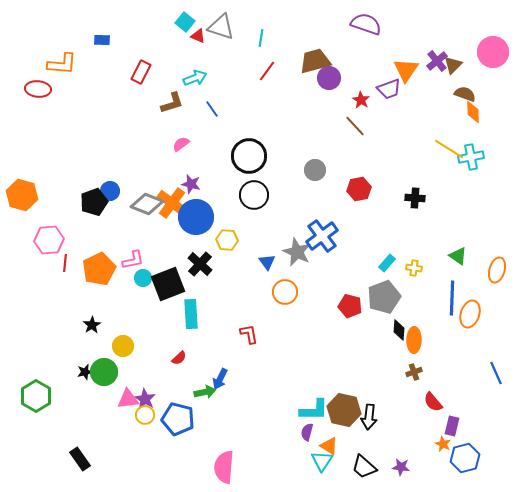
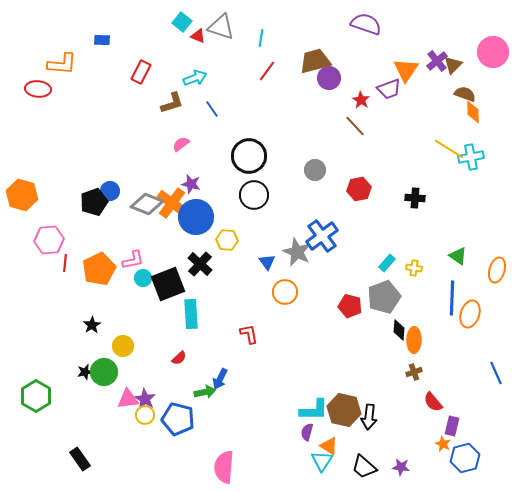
cyan square at (185, 22): moved 3 px left
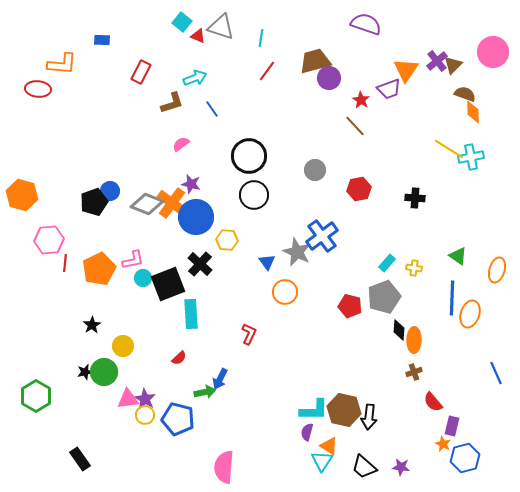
red L-shape at (249, 334): rotated 35 degrees clockwise
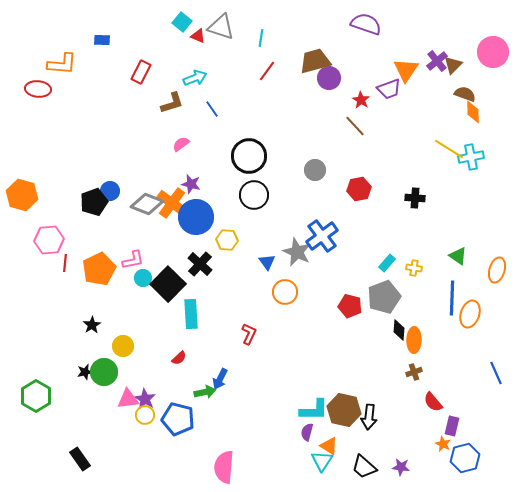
black square at (168, 284): rotated 24 degrees counterclockwise
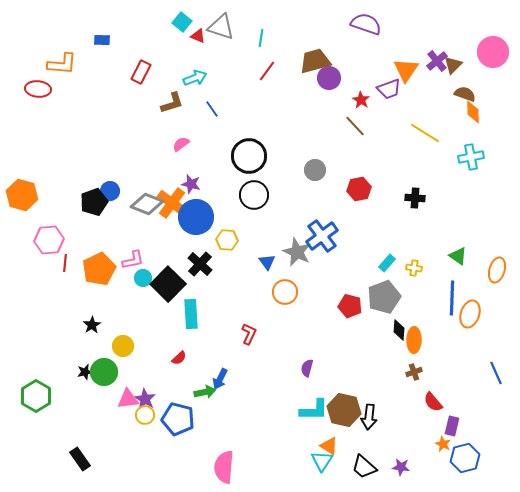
yellow line at (449, 149): moved 24 px left, 16 px up
purple semicircle at (307, 432): moved 64 px up
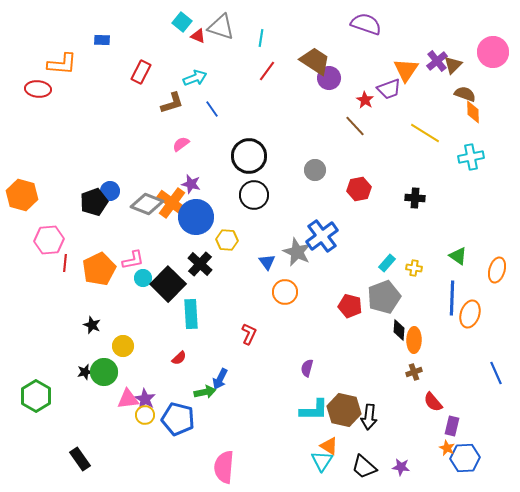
brown trapezoid at (315, 61): rotated 48 degrees clockwise
red star at (361, 100): moved 4 px right
black star at (92, 325): rotated 18 degrees counterclockwise
orange star at (443, 444): moved 4 px right, 4 px down
blue hexagon at (465, 458): rotated 12 degrees clockwise
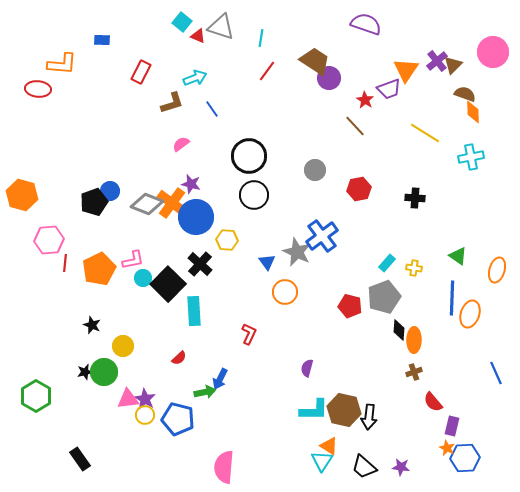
cyan rectangle at (191, 314): moved 3 px right, 3 px up
